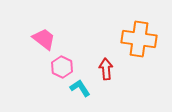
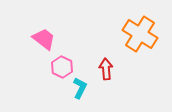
orange cross: moved 1 px right, 5 px up; rotated 24 degrees clockwise
cyan L-shape: rotated 60 degrees clockwise
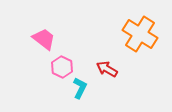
red arrow: moved 1 px right; rotated 55 degrees counterclockwise
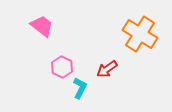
pink trapezoid: moved 2 px left, 13 px up
red arrow: rotated 65 degrees counterclockwise
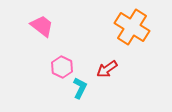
orange cross: moved 8 px left, 7 px up
